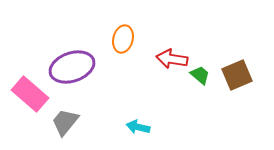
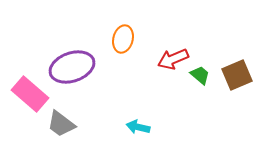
red arrow: moved 1 px right; rotated 32 degrees counterclockwise
gray trapezoid: moved 4 px left, 2 px down; rotated 92 degrees counterclockwise
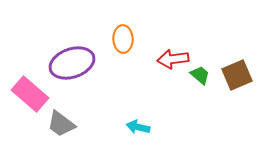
orange ellipse: rotated 16 degrees counterclockwise
red arrow: rotated 16 degrees clockwise
purple ellipse: moved 4 px up
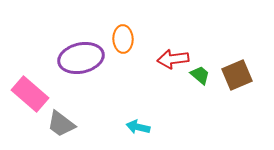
purple ellipse: moved 9 px right, 5 px up; rotated 6 degrees clockwise
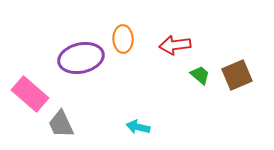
red arrow: moved 2 px right, 14 px up
gray trapezoid: rotated 28 degrees clockwise
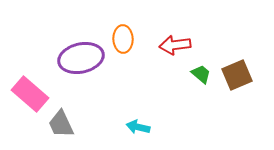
green trapezoid: moved 1 px right, 1 px up
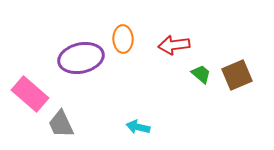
red arrow: moved 1 px left
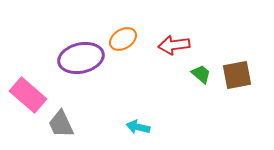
orange ellipse: rotated 60 degrees clockwise
brown square: rotated 12 degrees clockwise
pink rectangle: moved 2 px left, 1 px down
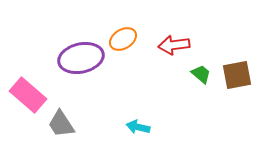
gray trapezoid: rotated 8 degrees counterclockwise
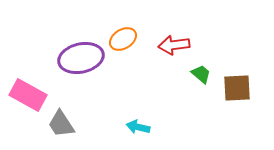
brown square: moved 13 px down; rotated 8 degrees clockwise
pink rectangle: rotated 12 degrees counterclockwise
